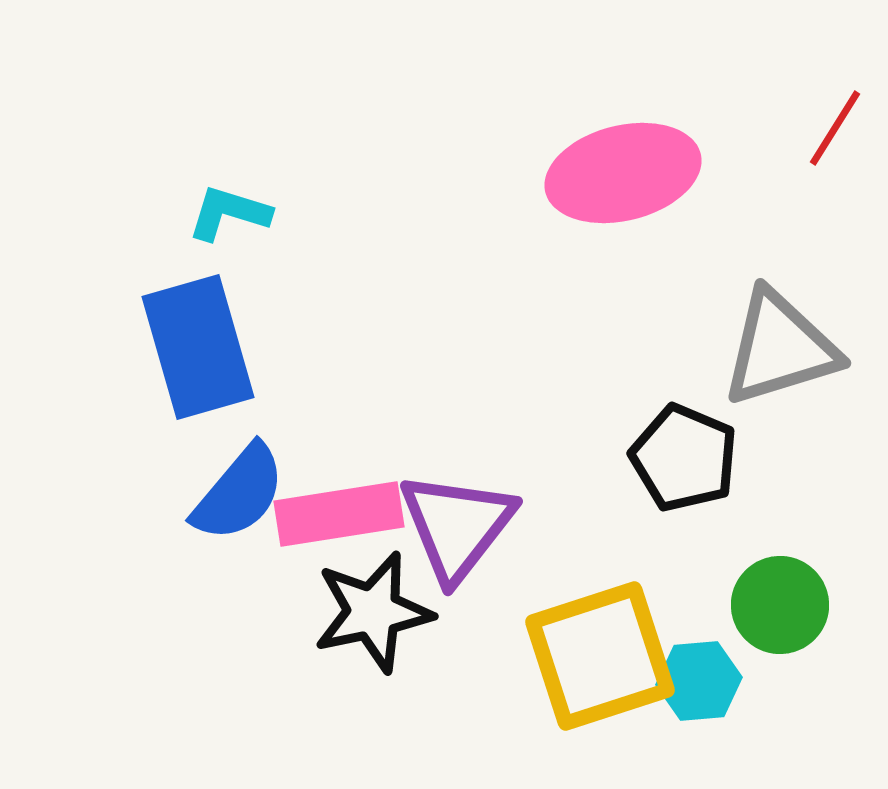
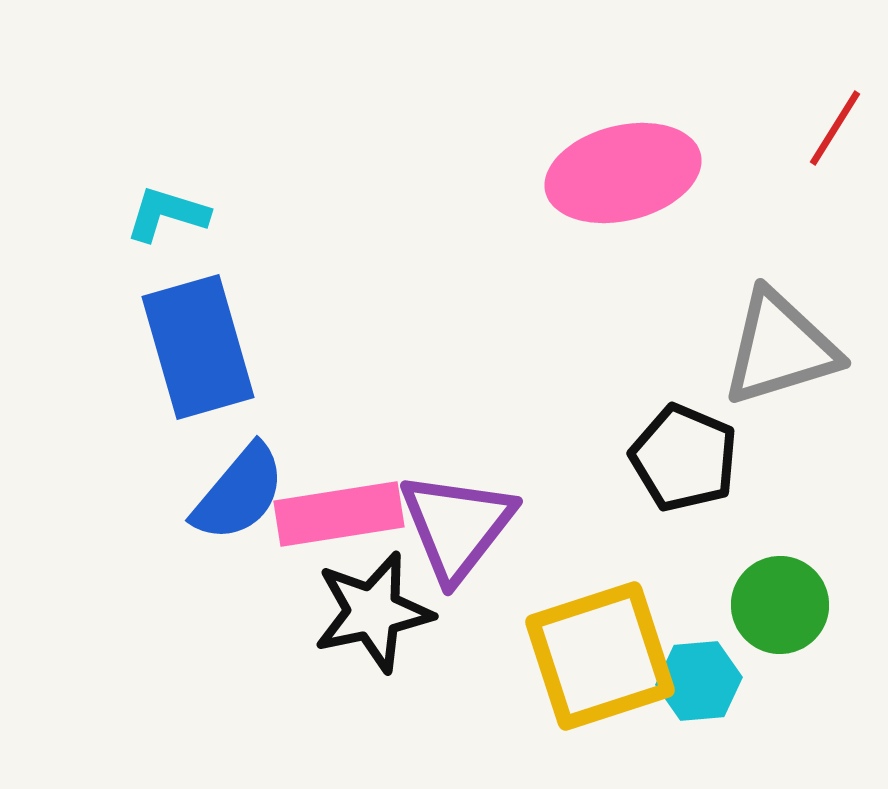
cyan L-shape: moved 62 px left, 1 px down
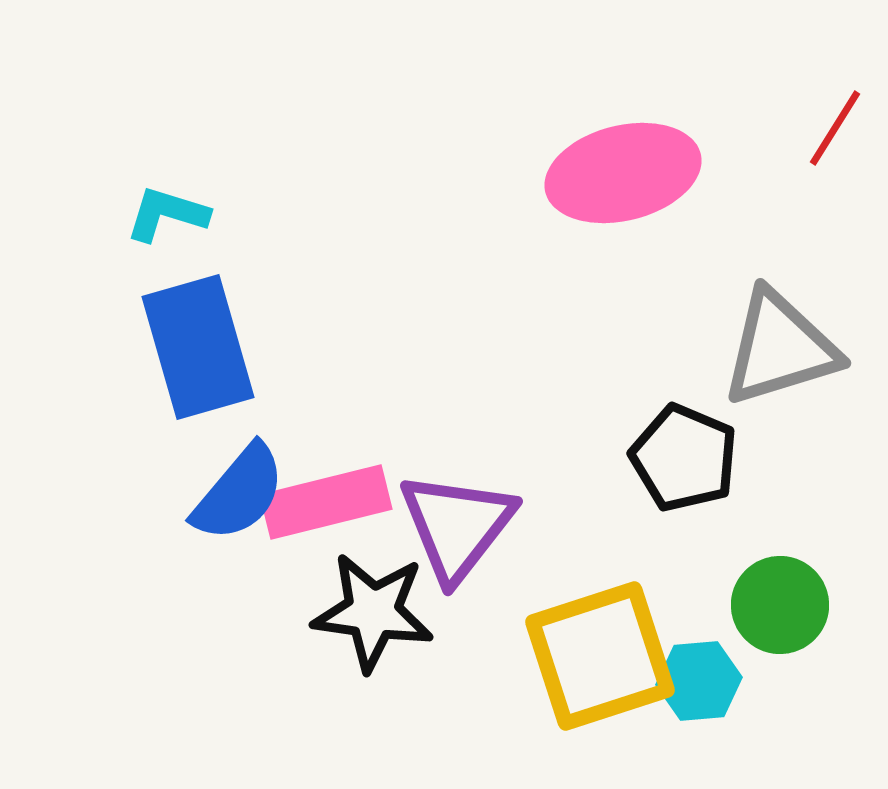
pink rectangle: moved 13 px left, 12 px up; rotated 5 degrees counterclockwise
black star: rotated 20 degrees clockwise
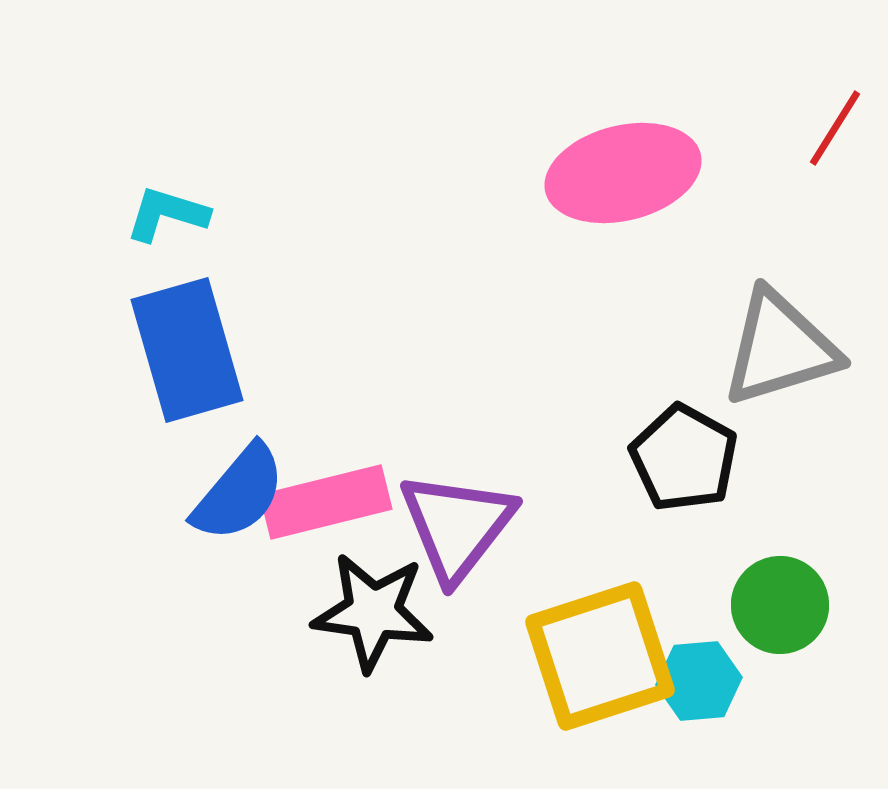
blue rectangle: moved 11 px left, 3 px down
black pentagon: rotated 6 degrees clockwise
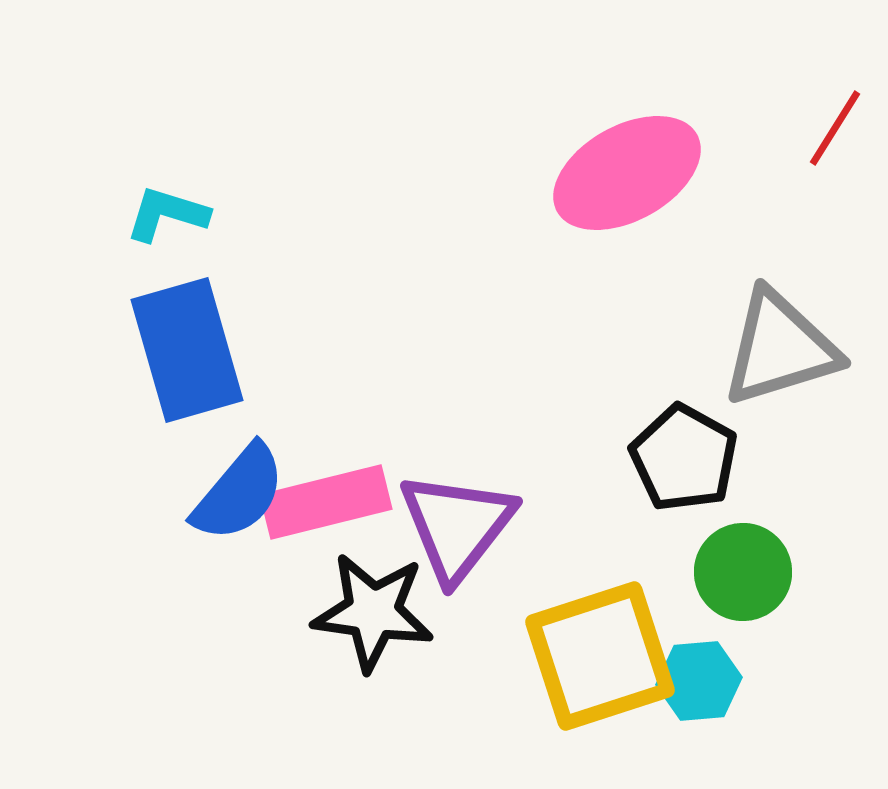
pink ellipse: moved 4 px right; rotated 15 degrees counterclockwise
green circle: moved 37 px left, 33 px up
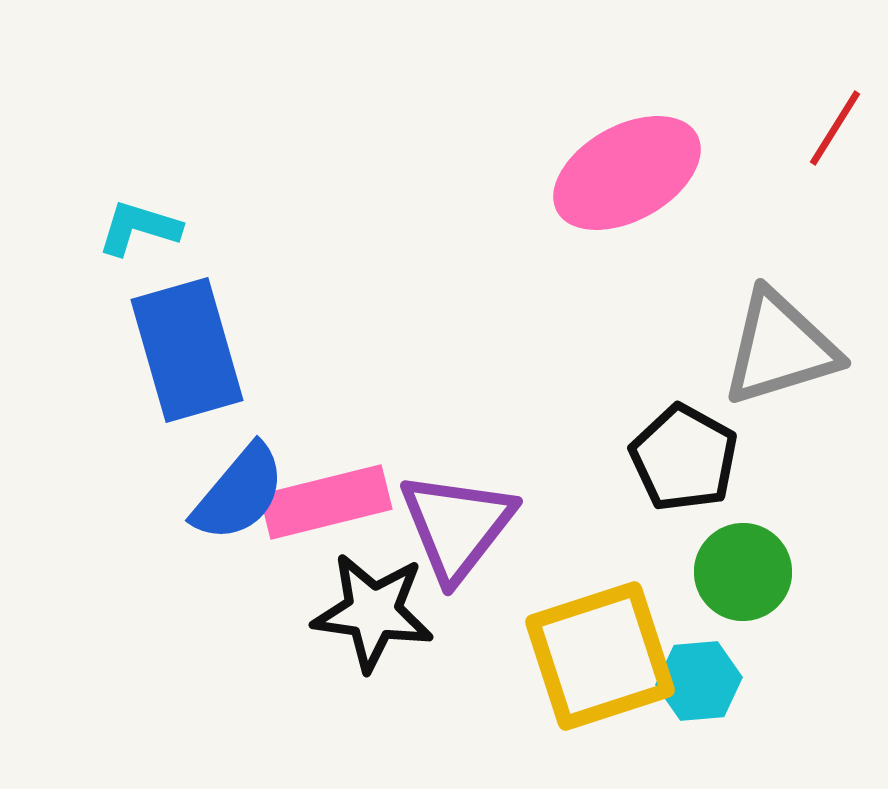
cyan L-shape: moved 28 px left, 14 px down
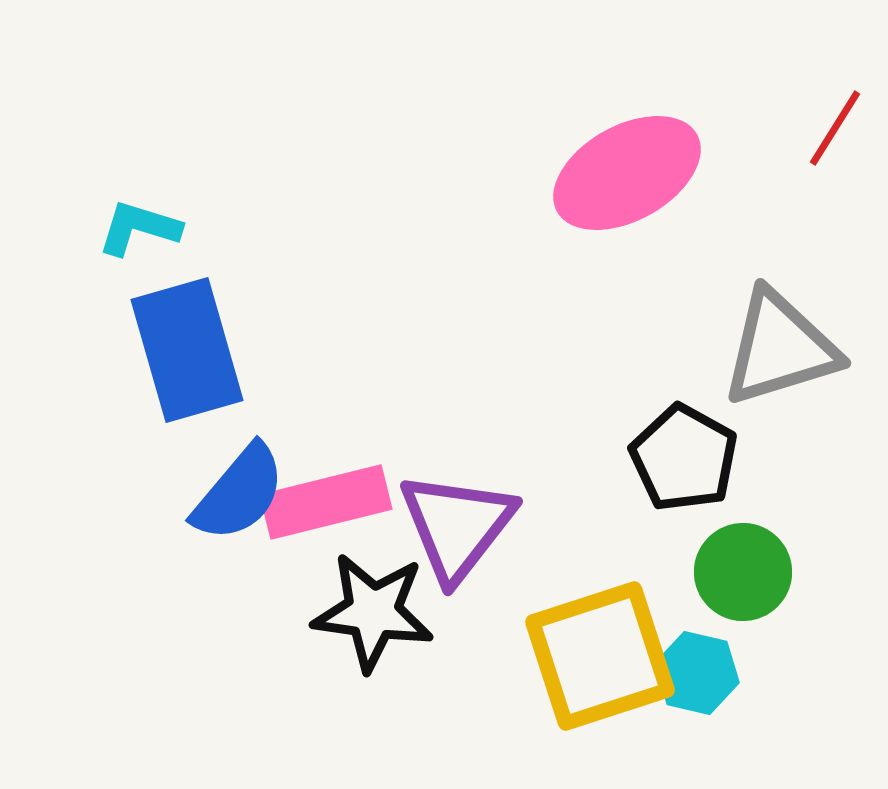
cyan hexagon: moved 2 px left, 8 px up; rotated 18 degrees clockwise
